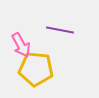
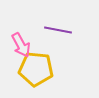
purple line: moved 2 px left
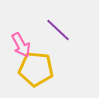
purple line: rotated 32 degrees clockwise
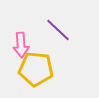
pink arrow: rotated 25 degrees clockwise
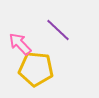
pink arrow: moved 1 px left, 1 px up; rotated 140 degrees clockwise
